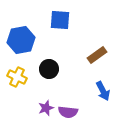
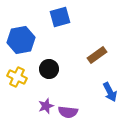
blue square: moved 3 px up; rotated 20 degrees counterclockwise
blue arrow: moved 7 px right, 1 px down
purple star: moved 2 px up
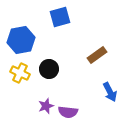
yellow cross: moved 3 px right, 4 px up
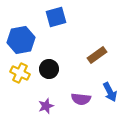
blue square: moved 4 px left
purple semicircle: moved 13 px right, 13 px up
